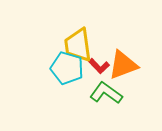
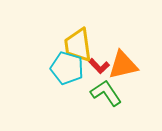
orange triangle: rotated 8 degrees clockwise
green L-shape: rotated 20 degrees clockwise
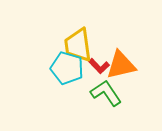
orange triangle: moved 2 px left
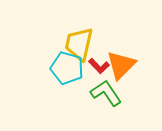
yellow trapezoid: moved 1 px right, 1 px up; rotated 21 degrees clockwise
orange triangle: rotated 32 degrees counterclockwise
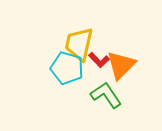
red L-shape: moved 6 px up
green L-shape: moved 2 px down
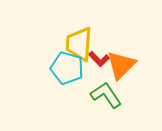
yellow trapezoid: rotated 9 degrees counterclockwise
red L-shape: moved 1 px up
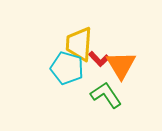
orange triangle: rotated 16 degrees counterclockwise
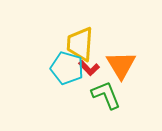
yellow trapezoid: moved 1 px right
red L-shape: moved 10 px left, 9 px down
green L-shape: rotated 12 degrees clockwise
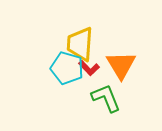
green L-shape: moved 3 px down
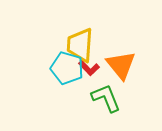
yellow trapezoid: moved 1 px down
orange triangle: rotated 8 degrees counterclockwise
